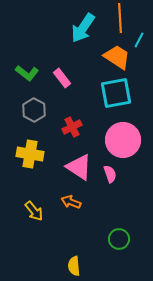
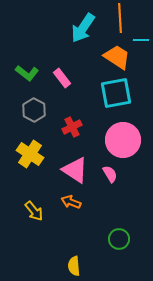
cyan line: moved 2 px right; rotated 63 degrees clockwise
yellow cross: rotated 24 degrees clockwise
pink triangle: moved 4 px left, 3 px down
pink semicircle: rotated 12 degrees counterclockwise
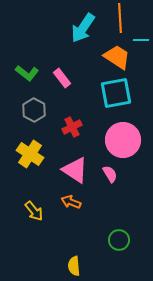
green circle: moved 1 px down
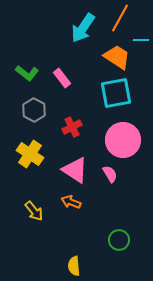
orange line: rotated 32 degrees clockwise
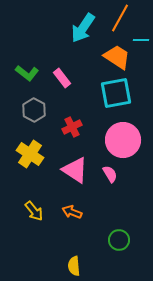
orange arrow: moved 1 px right, 10 px down
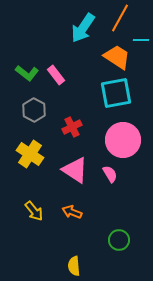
pink rectangle: moved 6 px left, 3 px up
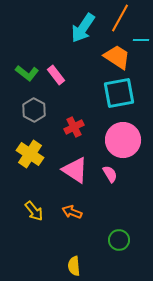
cyan square: moved 3 px right
red cross: moved 2 px right
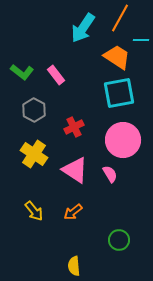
green L-shape: moved 5 px left, 1 px up
yellow cross: moved 4 px right
orange arrow: moved 1 px right; rotated 60 degrees counterclockwise
